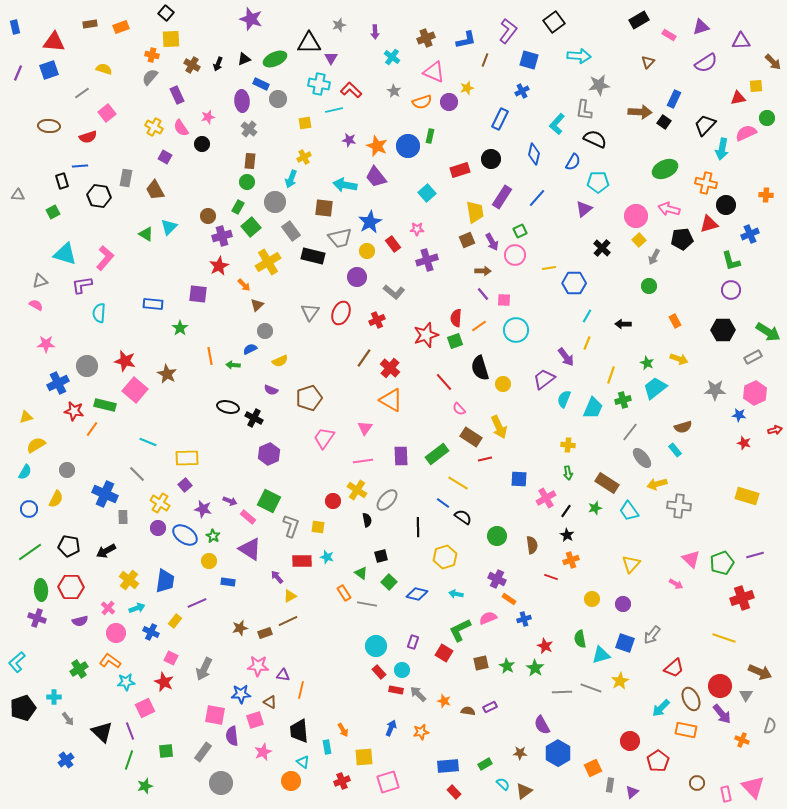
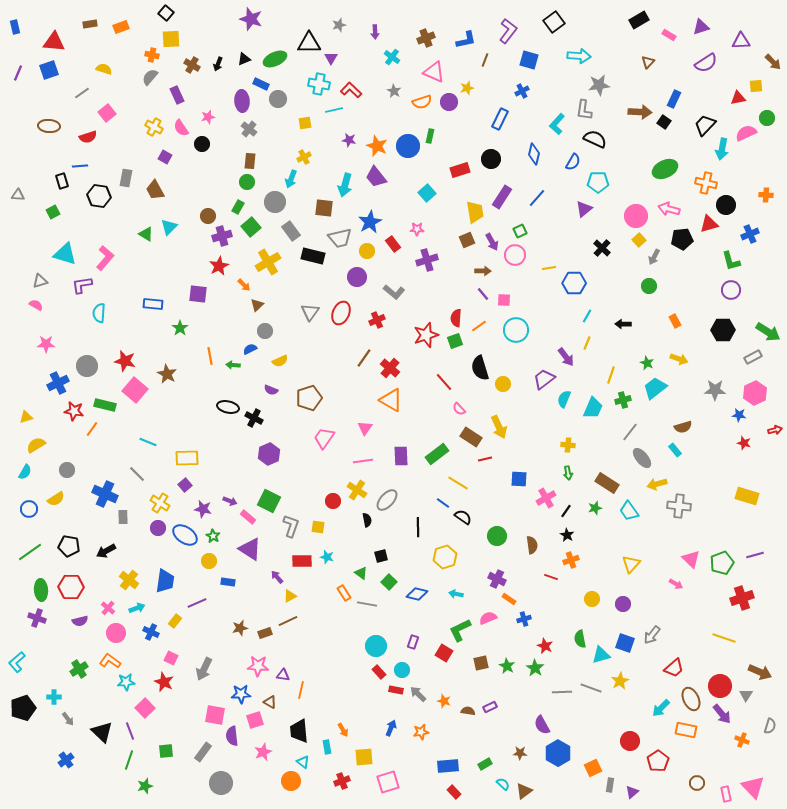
cyan arrow at (345, 185): rotated 85 degrees counterclockwise
yellow semicircle at (56, 499): rotated 30 degrees clockwise
pink square at (145, 708): rotated 18 degrees counterclockwise
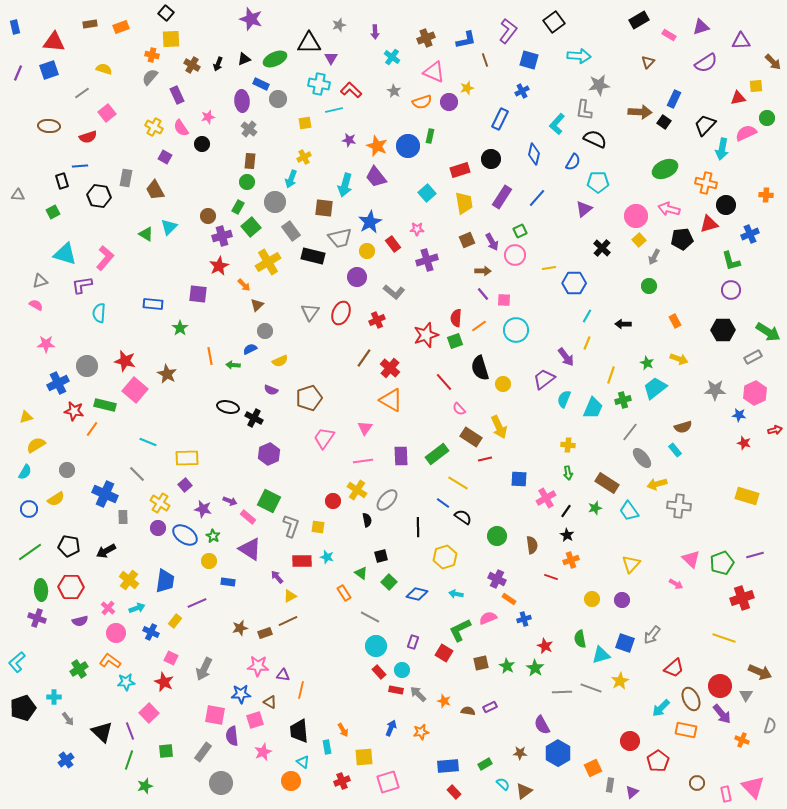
brown line at (485, 60): rotated 40 degrees counterclockwise
yellow trapezoid at (475, 212): moved 11 px left, 9 px up
gray line at (367, 604): moved 3 px right, 13 px down; rotated 18 degrees clockwise
purple circle at (623, 604): moved 1 px left, 4 px up
pink square at (145, 708): moved 4 px right, 5 px down
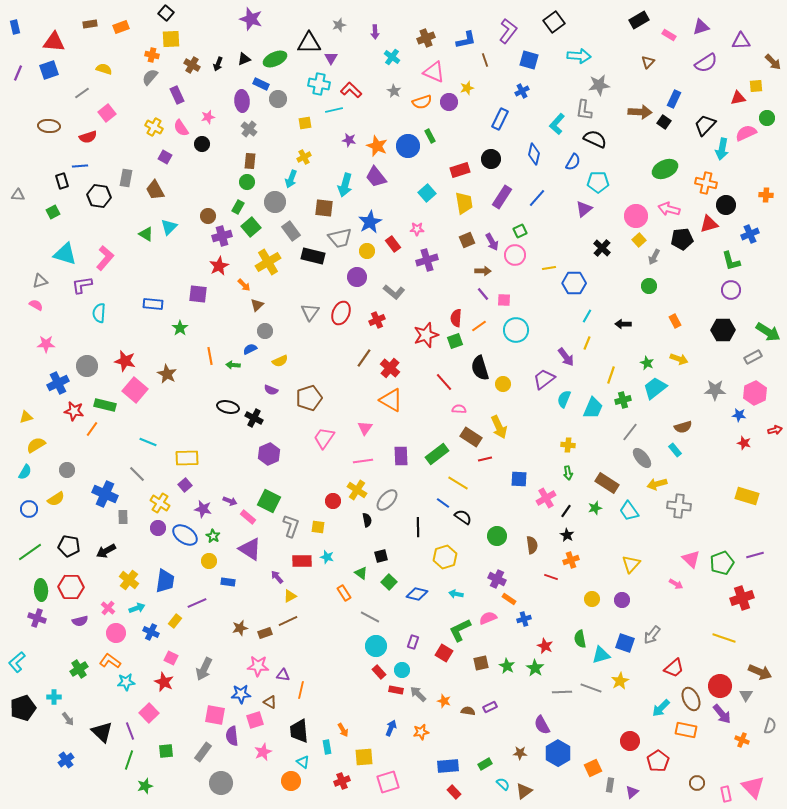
green rectangle at (430, 136): rotated 40 degrees counterclockwise
pink semicircle at (459, 409): rotated 136 degrees clockwise
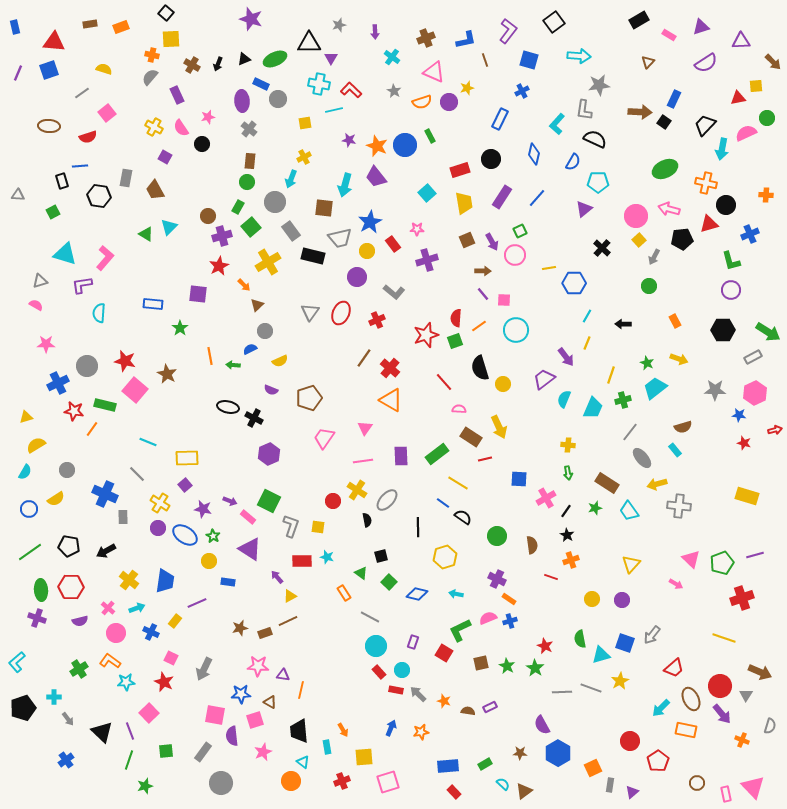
blue circle at (408, 146): moved 3 px left, 1 px up
blue cross at (524, 619): moved 14 px left, 2 px down
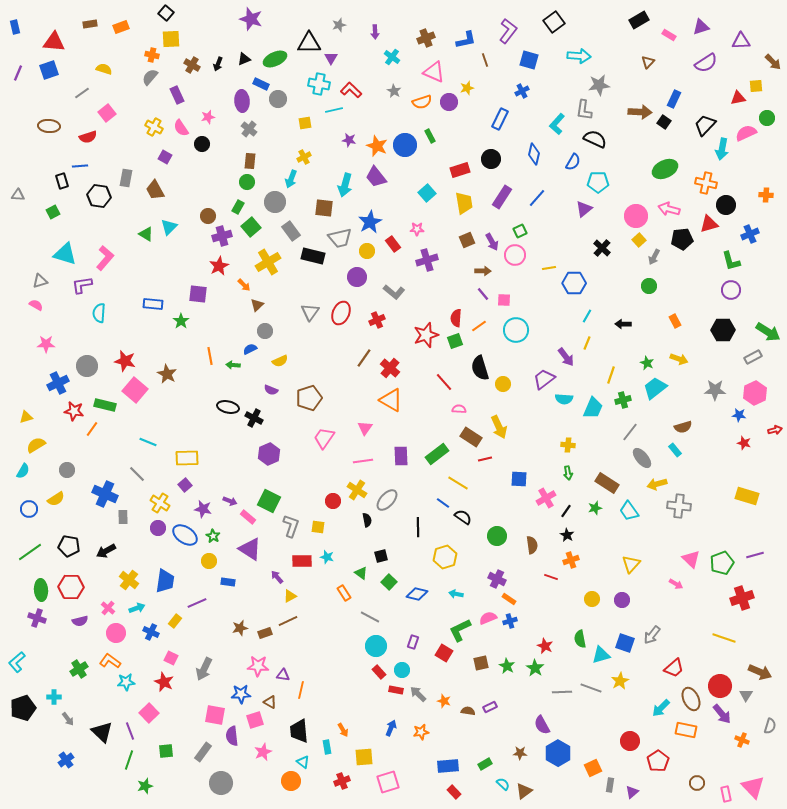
green star at (180, 328): moved 1 px right, 7 px up
cyan semicircle at (564, 399): rotated 108 degrees counterclockwise
cyan semicircle at (25, 472): moved 2 px left, 1 px up
